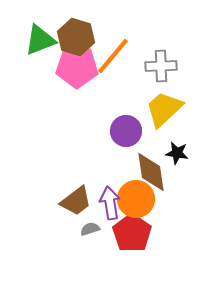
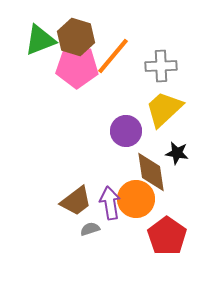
red pentagon: moved 35 px right, 3 px down
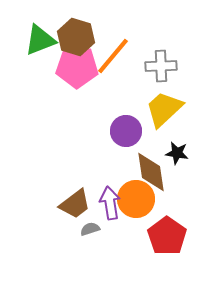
brown trapezoid: moved 1 px left, 3 px down
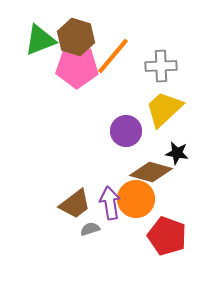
brown diamond: rotated 66 degrees counterclockwise
red pentagon: rotated 15 degrees counterclockwise
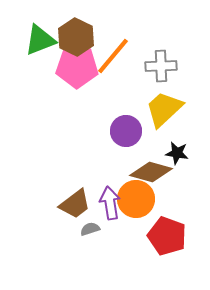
brown hexagon: rotated 9 degrees clockwise
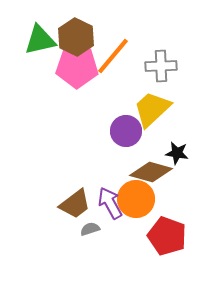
green triangle: rotated 8 degrees clockwise
yellow trapezoid: moved 12 px left
purple arrow: rotated 20 degrees counterclockwise
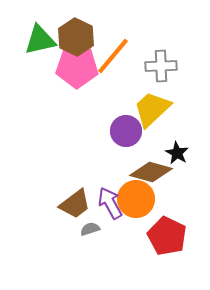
black star: rotated 20 degrees clockwise
red pentagon: rotated 6 degrees clockwise
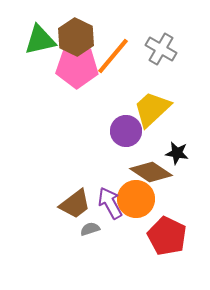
gray cross: moved 17 px up; rotated 32 degrees clockwise
black star: rotated 20 degrees counterclockwise
brown diamond: rotated 18 degrees clockwise
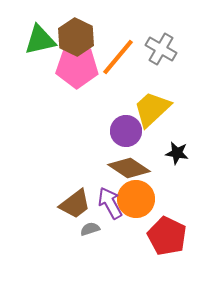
orange line: moved 5 px right, 1 px down
brown diamond: moved 22 px left, 4 px up
